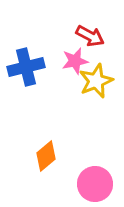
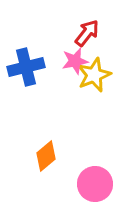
red arrow: moved 3 px left, 3 px up; rotated 80 degrees counterclockwise
yellow star: moved 2 px left, 6 px up
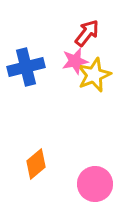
orange diamond: moved 10 px left, 8 px down
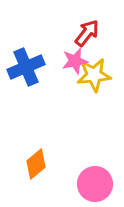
blue cross: rotated 9 degrees counterclockwise
yellow star: rotated 16 degrees clockwise
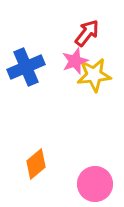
pink star: rotated 8 degrees counterclockwise
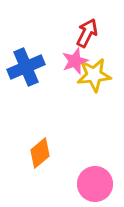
red arrow: rotated 12 degrees counterclockwise
orange diamond: moved 4 px right, 11 px up
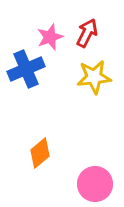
pink star: moved 25 px left, 24 px up
blue cross: moved 2 px down
yellow star: moved 2 px down
